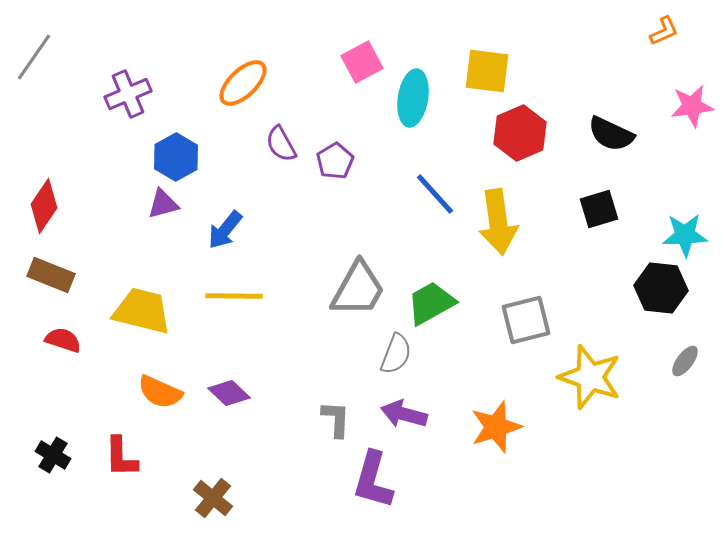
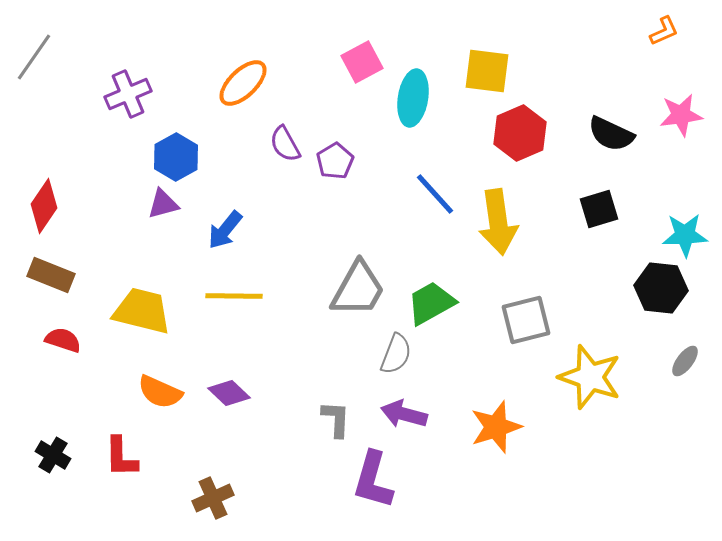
pink star: moved 11 px left, 9 px down
purple semicircle: moved 4 px right
brown cross: rotated 27 degrees clockwise
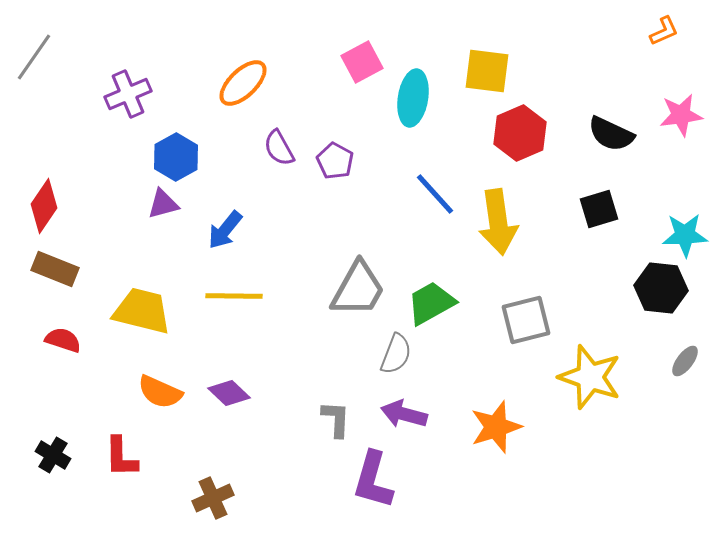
purple semicircle: moved 6 px left, 4 px down
purple pentagon: rotated 12 degrees counterclockwise
brown rectangle: moved 4 px right, 6 px up
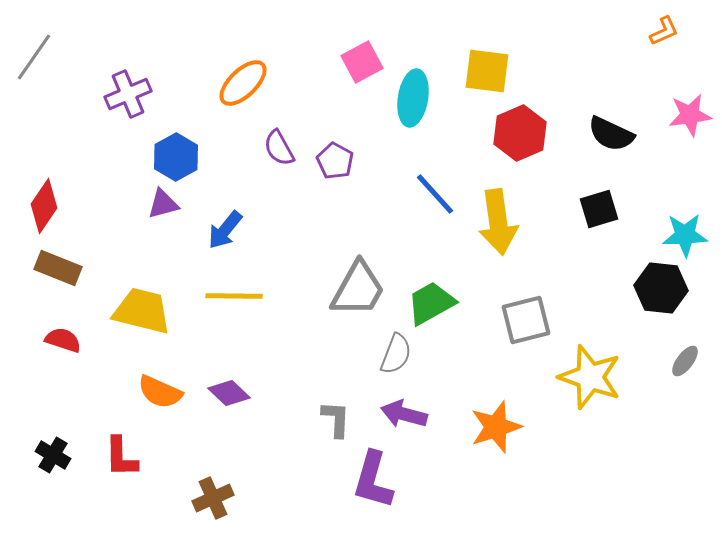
pink star: moved 9 px right
brown rectangle: moved 3 px right, 1 px up
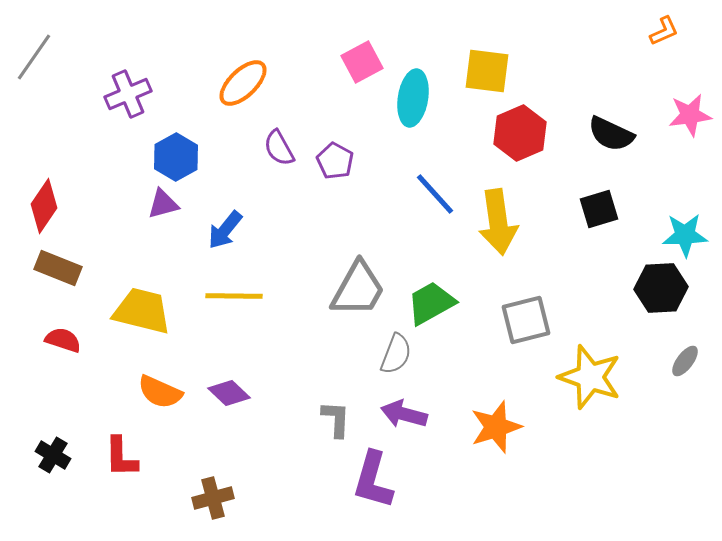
black hexagon: rotated 9 degrees counterclockwise
brown cross: rotated 9 degrees clockwise
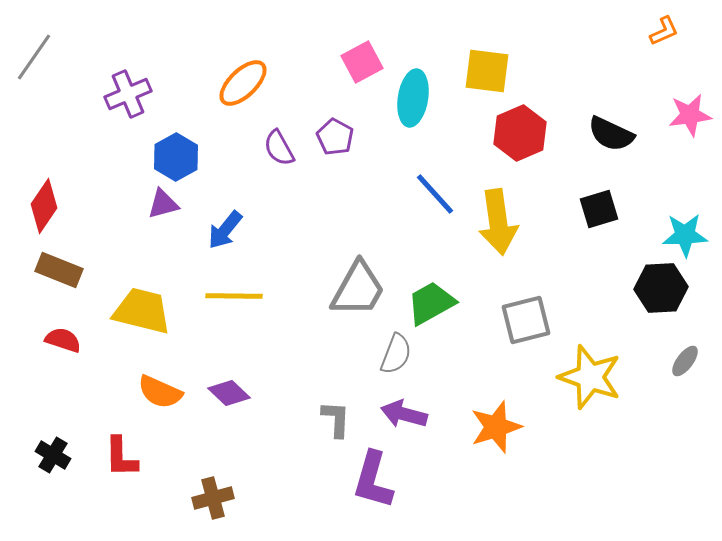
purple pentagon: moved 24 px up
brown rectangle: moved 1 px right, 2 px down
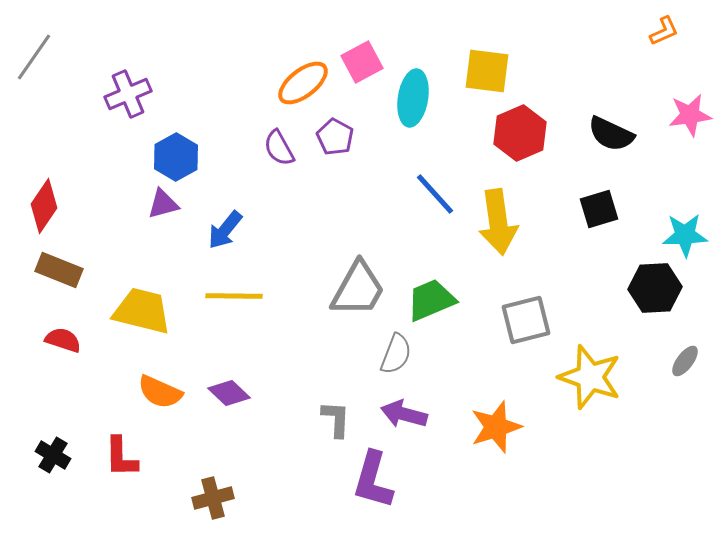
orange ellipse: moved 60 px right; rotated 6 degrees clockwise
black hexagon: moved 6 px left
green trapezoid: moved 3 px up; rotated 6 degrees clockwise
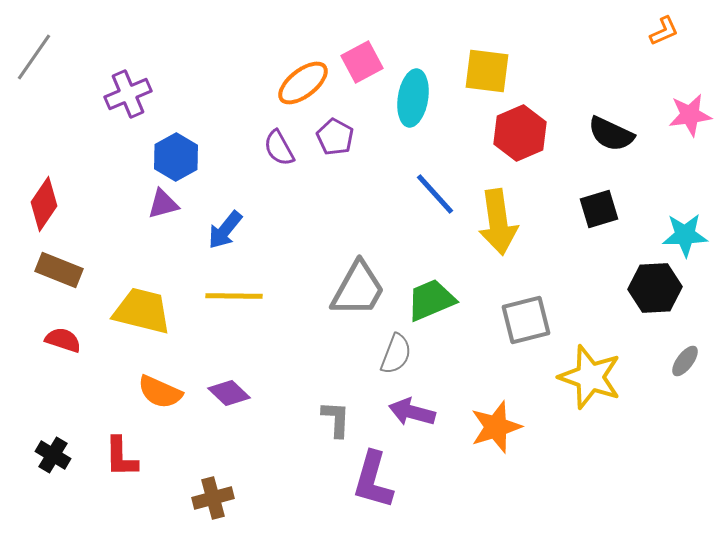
red diamond: moved 2 px up
purple arrow: moved 8 px right, 2 px up
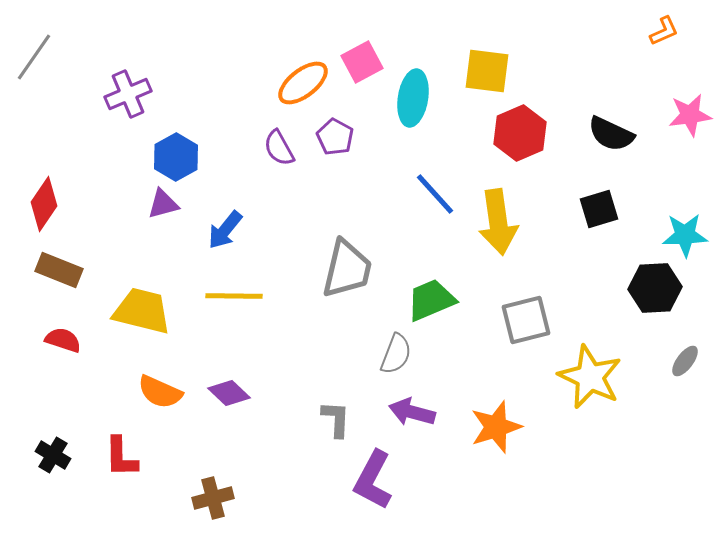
gray trapezoid: moved 11 px left, 20 px up; rotated 16 degrees counterclockwise
yellow star: rotated 6 degrees clockwise
purple L-shape: rotated 12 degrees clockwise
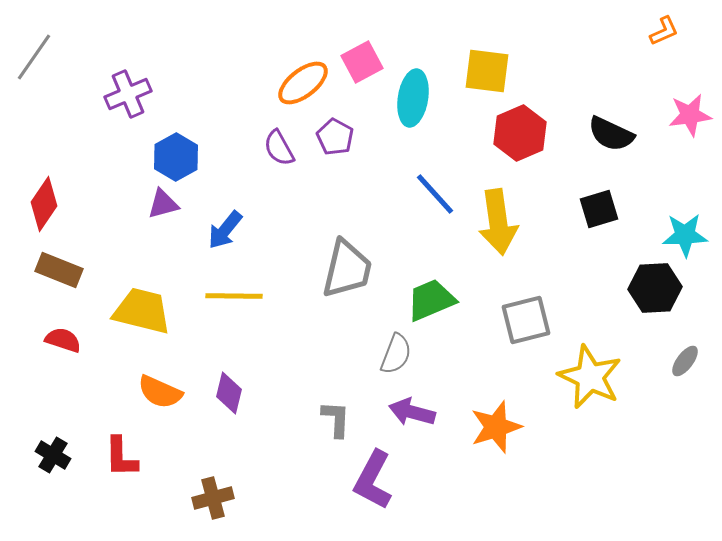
purple diamond: rotated 60 degrees clockwise
